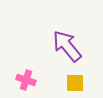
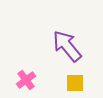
pink cross: rotated 36 degrees clockwise
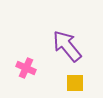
pink cross: moved 12 px up; rotated 30 degrees counterclockwise
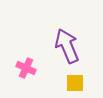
purple arrow: rotated 16 degrees clockwise
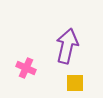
purple arrow: rotated 36 degrees clockwise
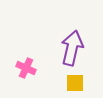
purple arrow: moved 5 px right, 2 px down
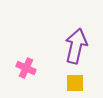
purple arrow: moved 4 px right, 2 px up
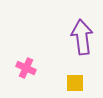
purple arrow: moved 6 px right, 9 px up; rotated 20 degrees counterclockwise
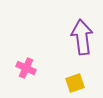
yellow square: rotated 18 degrees counterclockwise
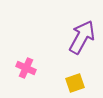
purple arrow: rotated 36 degrees clockwise
